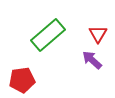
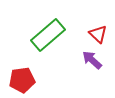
red triangle: rotated 18 degrees counterclockwise
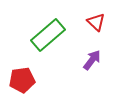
red triangle: moved 2 px left, 12 px up
purple arrow: rotated 85 degrees clockwise
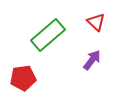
red pentagon: moved 1 px right, 2 px up
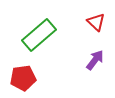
green rectangle: moved 9 px left
purple arrow: moved 3 px right
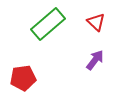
green rectangle: moved 9 px right, 11 px up
